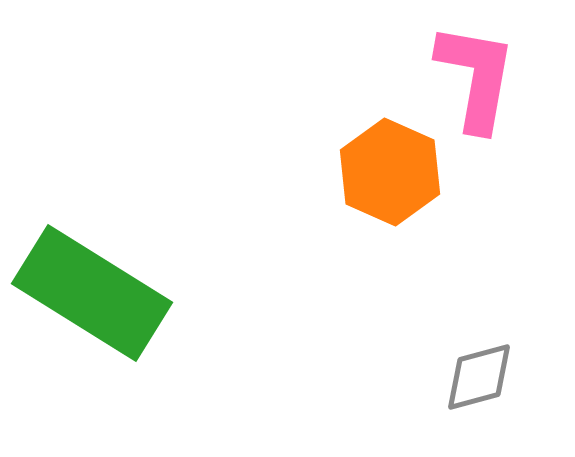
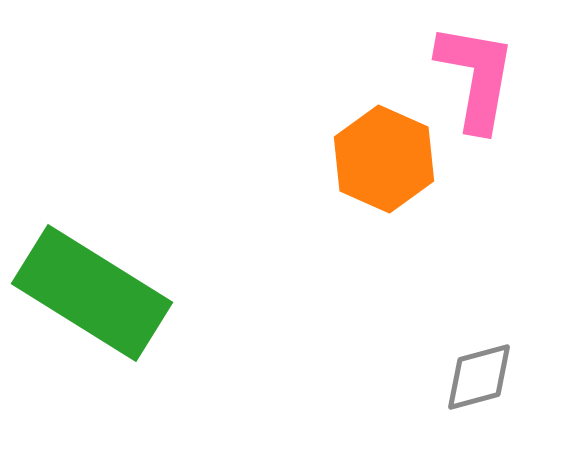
orange hexagon: moved 6 px left, 13 px up
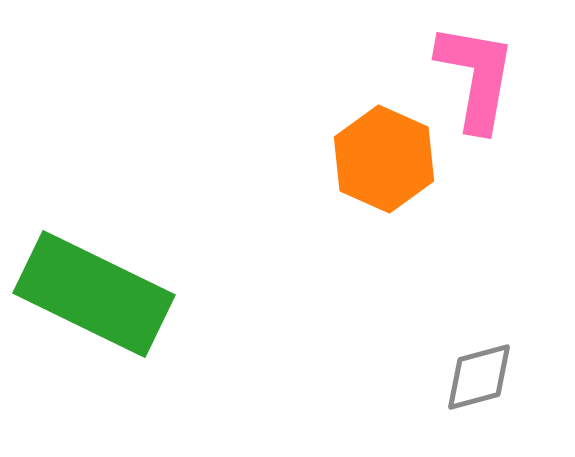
green rectangle: moved 2 px right, 1 px down; rotated 6 degrees counterclockwise
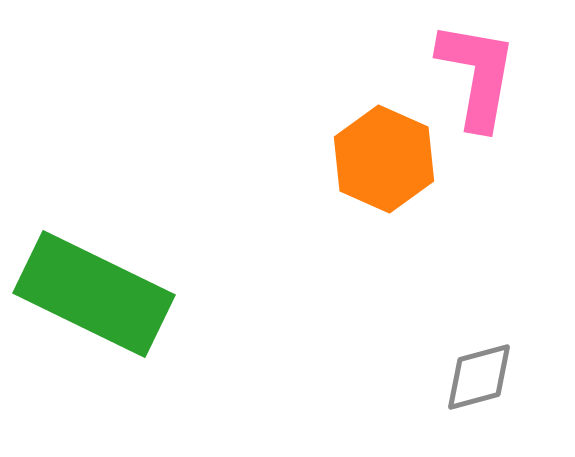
pink L-shape: moved 1 px right, 2 px up
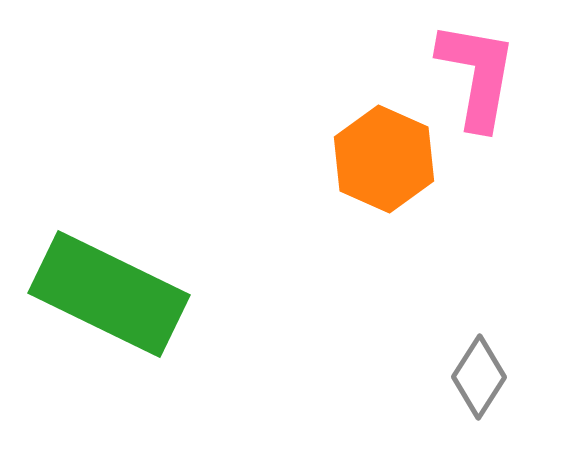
green rectangle: moved 15 px right
gray diamond: rotated 42 degrees counterclockwise
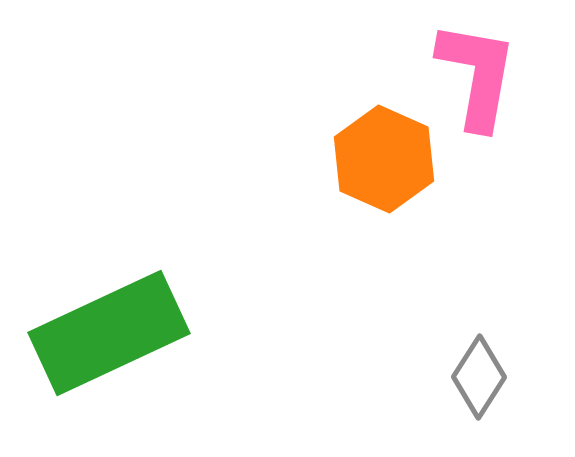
green rectangle: moved 39 px down; rotated 51 degrees counterclockwise
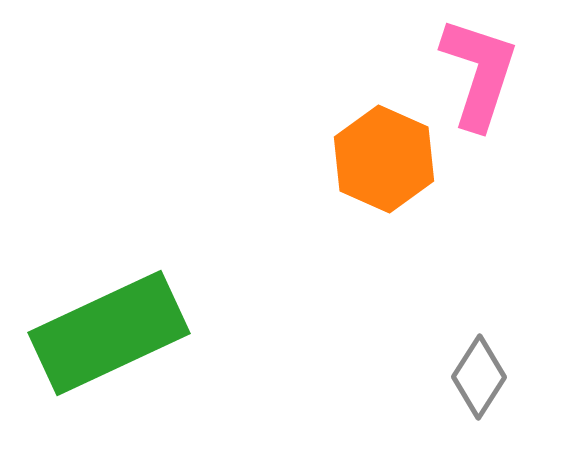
pink L-shape: moved 2 px right, 2 px up; rotated 8 degrees clockwise
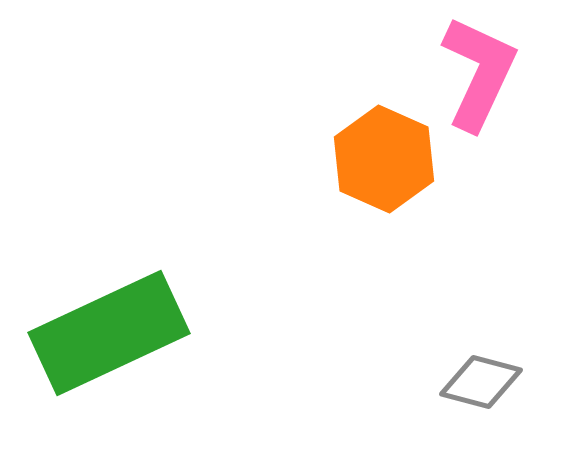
pink L-shape: rotated 7 degrees clockwise
gray diamond: moved 2 px right, 5 px down; rotated 72 degrees clockwise
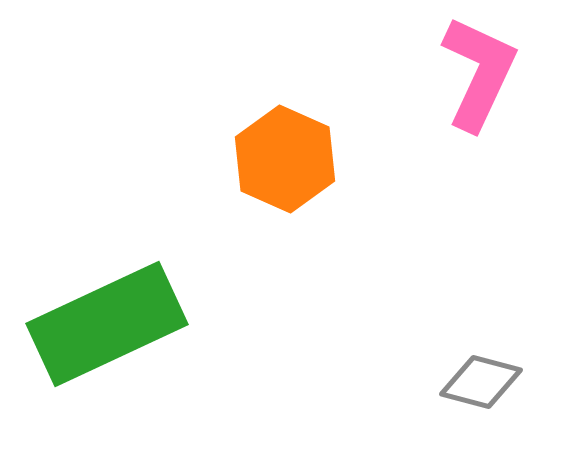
orange hexagon: moved 99 px left
green rectangle: moved 2 px left, 9 px up
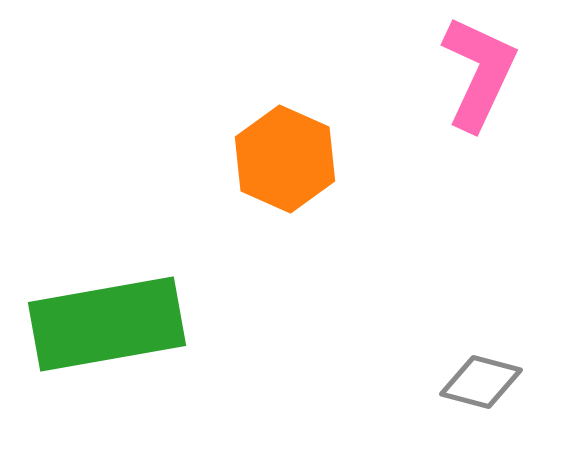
green rectangle: rotated 15 degrees clockwise
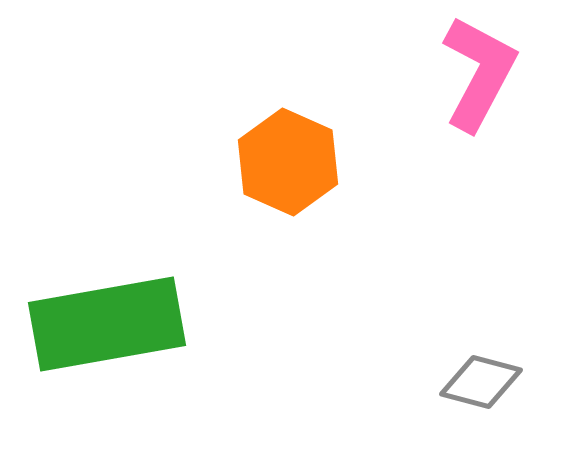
pink L-shape: rotated 3 degrees clockwise
orange hexagon: moved 3 px right, 3 px down
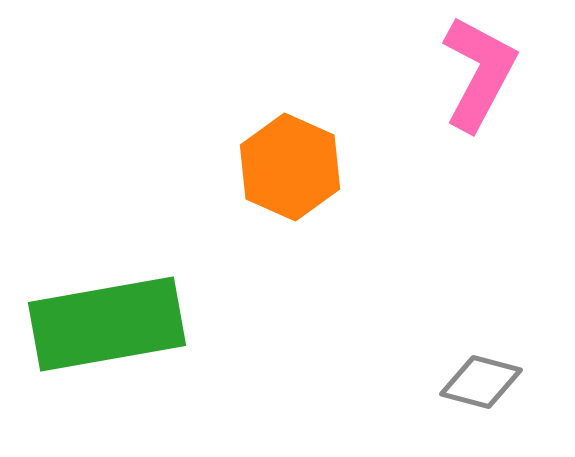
orange hexagon: moved 2 px right, 5 px down
